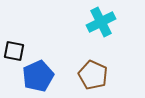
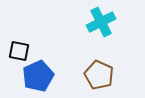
black square: moved 5 px right
brown pentagon: moved 6 px right
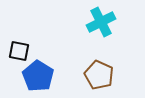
blue pentagon: rotated 16 degrees counterclockwise
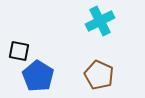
cyan cross: moved 1 px left, 1 px up
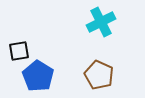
cyan cross: moved 1 px right, 1 px down
black square: rotated 20 degrees counterclockwise
